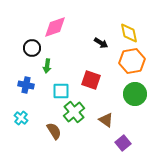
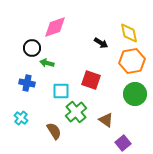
green arrow: moved 3 px up; rotated 96 degrees clockwise
blue cross: moved 1 px right, 2 px up
green cross: moved 2 px right
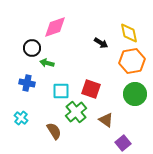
red square: moved 9 px down
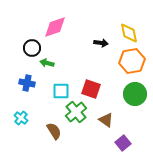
black arrow: rotated 24 degrees counterclockwise
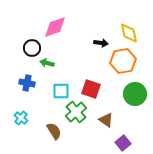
orange hexagon: moved 9 px left
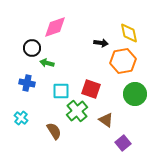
green cross: moved 1 px right, 1 px up
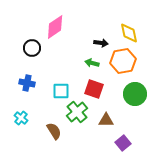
pink diamond: rotated 15 degrees counterclockwise
green arrow: moved 45 px right
red square: moved 3 px right
green cross: moved 1 px down
brown triangle: rotated 35 degrees counterclockwise
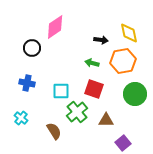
black arrow: moved 3 px up
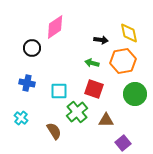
cyan square: moved 2 px left
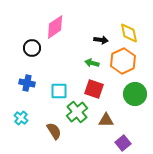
orange hexagon: rotated 15 degrees counterclockwise
